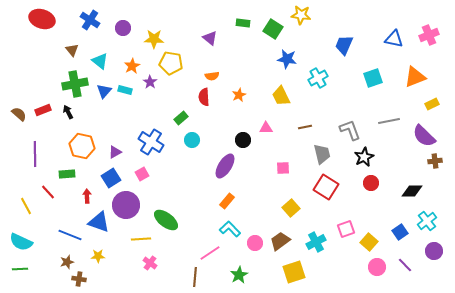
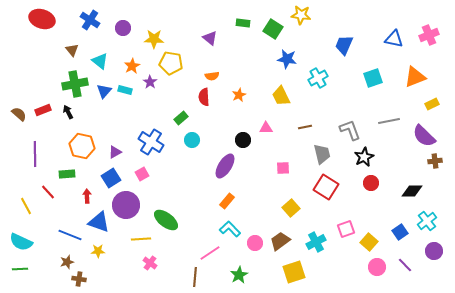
yellow star at (98, 256): moved 5 px up
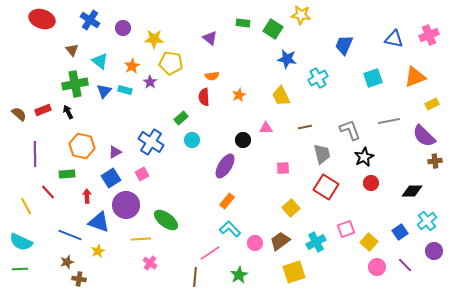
yellow star at (98, 251): rotated 24 degrees counterclockwise
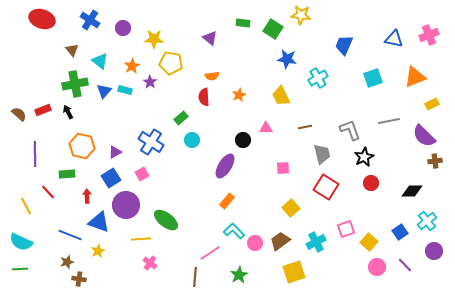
cyan L-shape at (230, 229): moved 4 px right, 2 px down
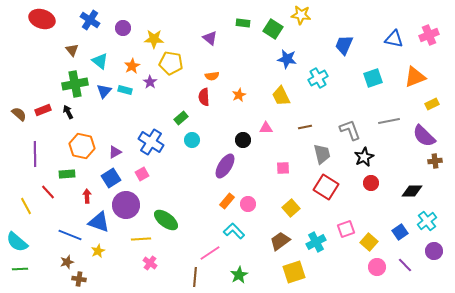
cyan semicircle at (21, 242): moved 4 px left; rotated 15 degrees clockwise
pink circle at (255, 243): moved 7 px left, 39 px up
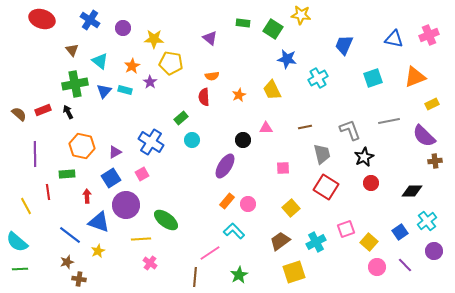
yellow trapezoid at (281, 96): moved 9 px left, 6 px up
red line at (48, 192): rotated 35 degrees clockwise
blue line at (70, 235): rotated 15 degrees clockwise
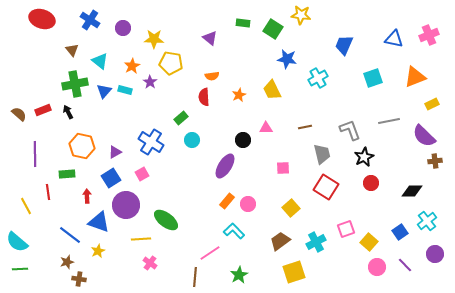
purple circle at (434, 251): moved 1 px right, 3 px down
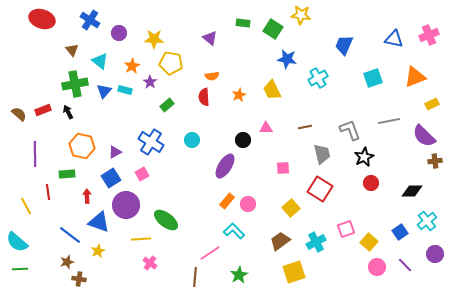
purple circle at (123, 28): moved 4 px left, 5 px down
green rectangle at (181, 118): moved 14 px left, 13 px up
red square at (326, 187): moved 6 px left, 2 px down
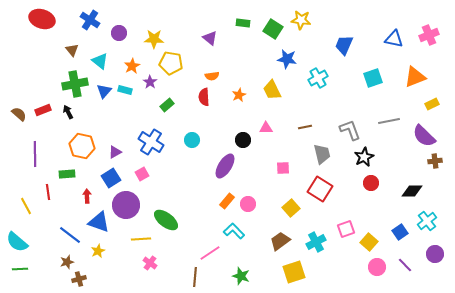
yellow star at (301, 15): moved 5 px down
green star at (239, 275): moved 2 px right, 1 px down; rotated 24 degrees counterclockwise
brown cross at (79, 279): rotated 24 degrees counterclockwise
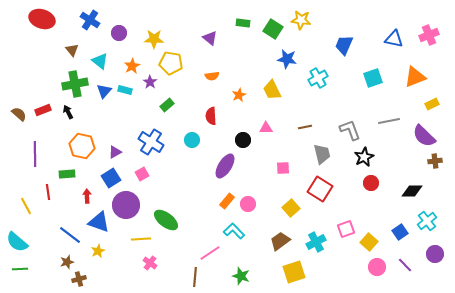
red semicircle at (204, 97): moved 7 px right, 19 px down
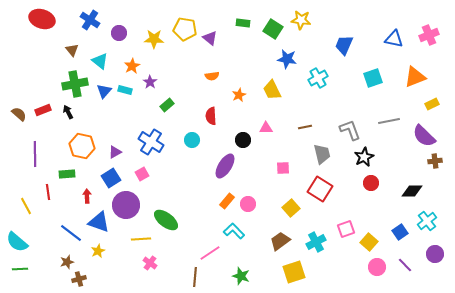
yellow pentagon at (171, 63): moved 14 px right, 34 px up
blue line at (70, 235): moved 1 px right, 2 px up
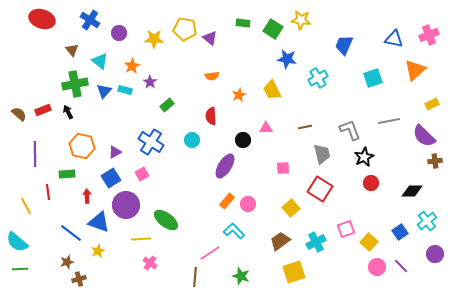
orange triangle at (415, 77): moved 7 px up; rotated 20 degrees counterclockwise
purple line at (405, 265): moved 4 px left, 1 px down
